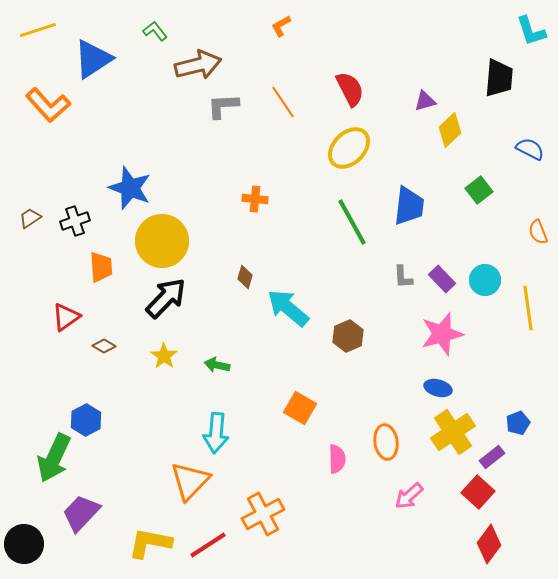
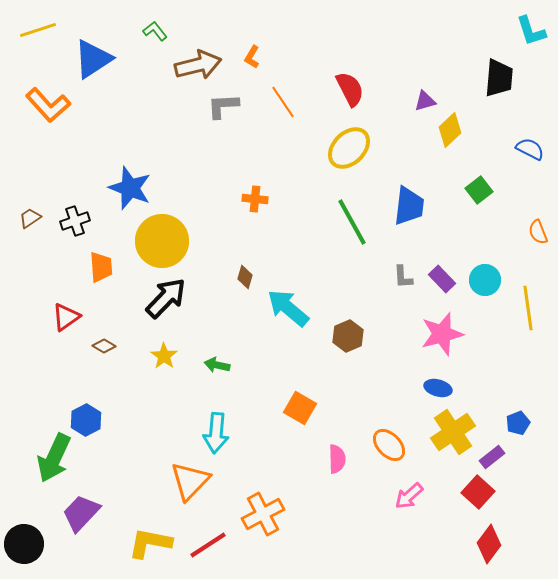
orange L-shape at (281, 26): moved 29 px left, 31 px down; rotated 30 degrees counterclockwise
orange ellipse at (386, 442): moved 3 px right, 3 px down; rotated 36 degrees counterclockwise
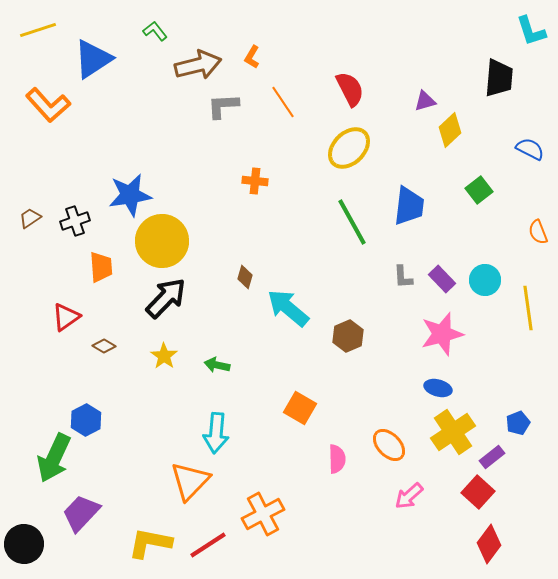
blue star at (130, 188): moved 7 px down; rotated 30 degrees counterclockwise
orange cross at (255, 199): moved 18 px up
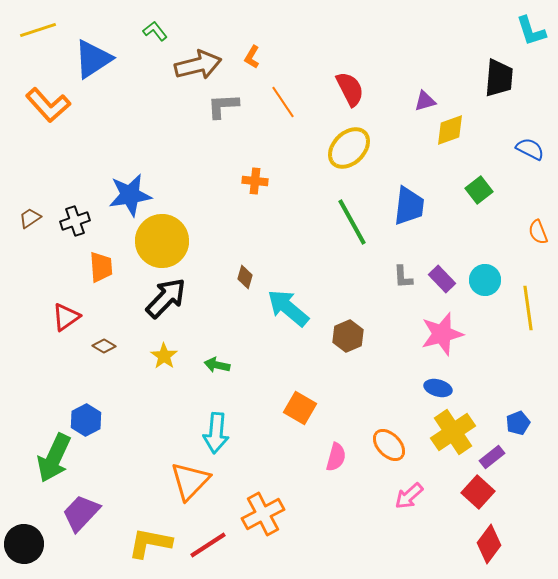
yellow diamond at (450, 130): rotated 24 degrees clockwise
pink semicircle at (337, 459): moved 1 px left, 2 px up; rotated 16 degrees clockwise
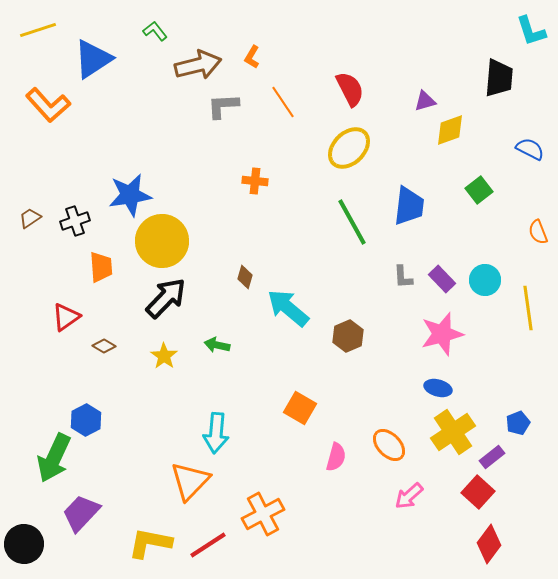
green arrow at (217, 365): moved 20 px up
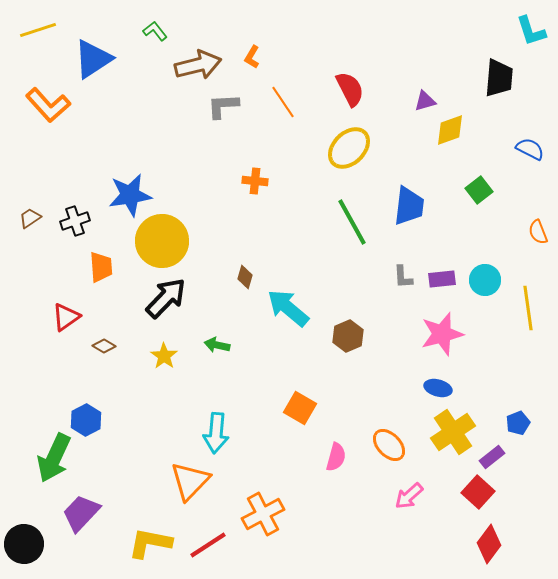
purple rectangle at (442, 279): rotated 52 degrees counterclockwise
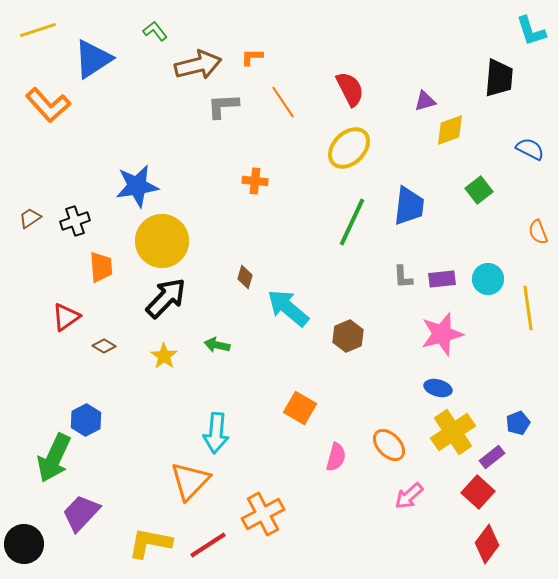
orange L-shape at (252, 57): rotated 60 degrees clockwise
blue star at (130, 195): moved 7 px right, 9 px up
green line at (352, 222): rotated 54 degrees clockwise
cyan circle at (485, 280): moved 3 px right, 1 px up
red diamond at (489, 544): moved 2 px left
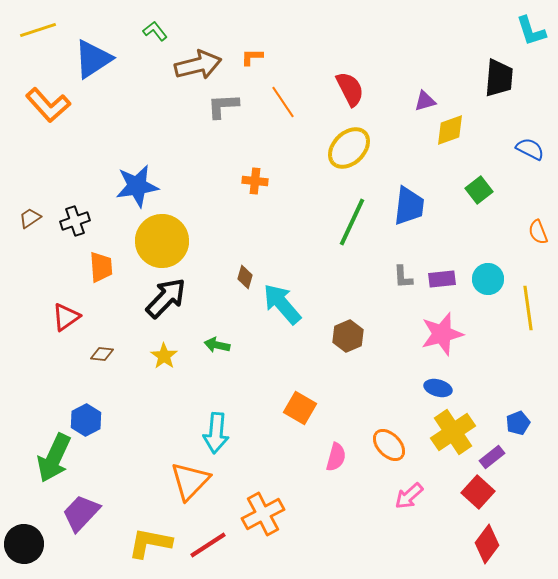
cyan arrow at (288, 308): moved 6 px left, 4 px up; rotated 9 degrees clockwise
brown diamond at (104, 346): moved 2 px left, 8 px down; rotated 25 degrees counterclockwise
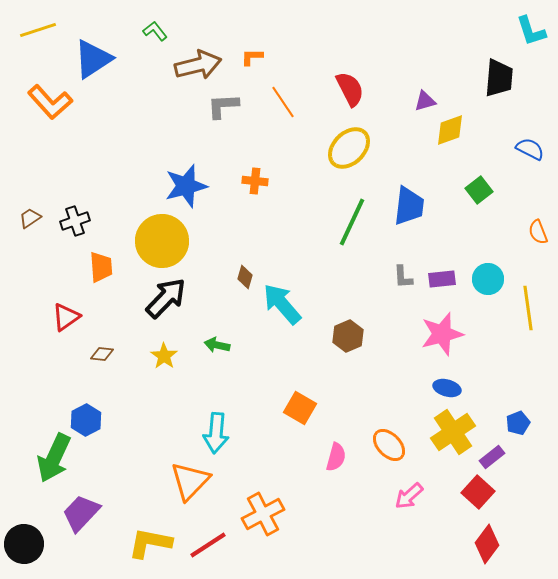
orange L-shape at (48, 105): moved 2 px right, 3 px up
blue star at (137, 186): moved 49 px right; rotated 6 degrees counterclockwise
blue ellipse at (438, 388): moved 9 px right
